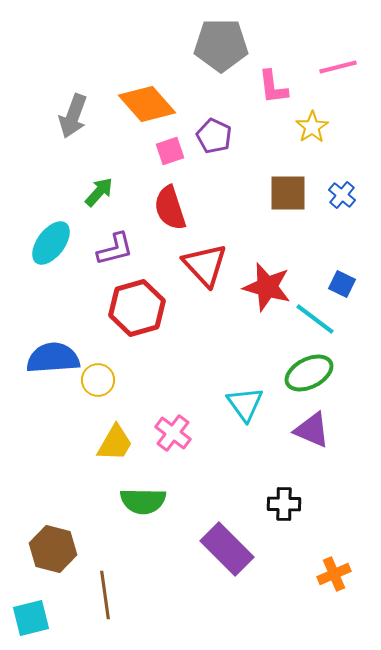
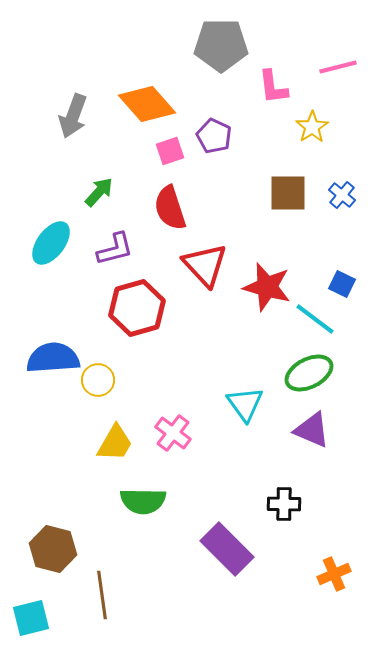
brown line: moved 3 px left
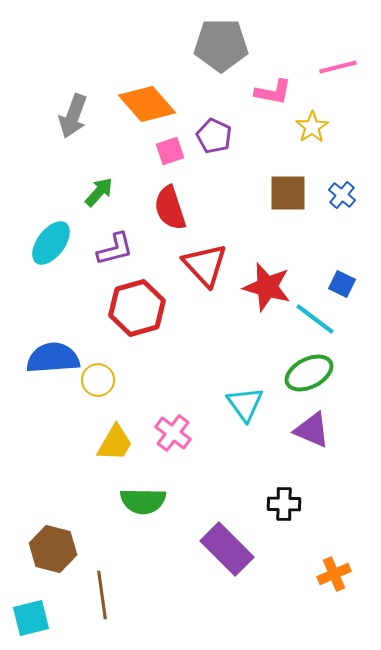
pink L-shape: moved 5 px down; rotated 72 degrees counterclockwise
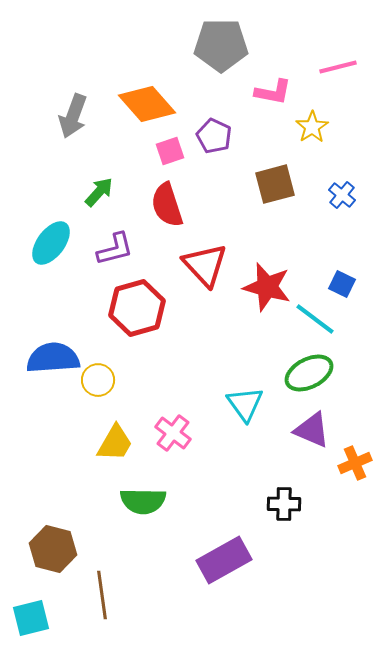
brown square: moved 13 px left, 9 px up; rotated 15 degrees counterclockwise
red semicircle: moved 3 px left, 3 px up
purple rectangle: moved 3 px left, 11 px down; rotated 74 degrees counterclockwise
orange cross: moved 21 px right, 111 px up
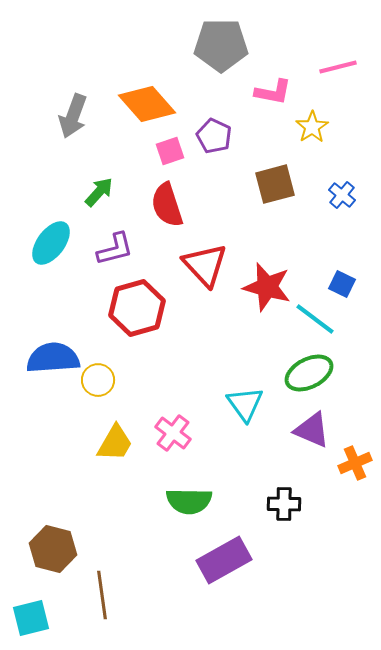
green semicircle: moved 46 px right
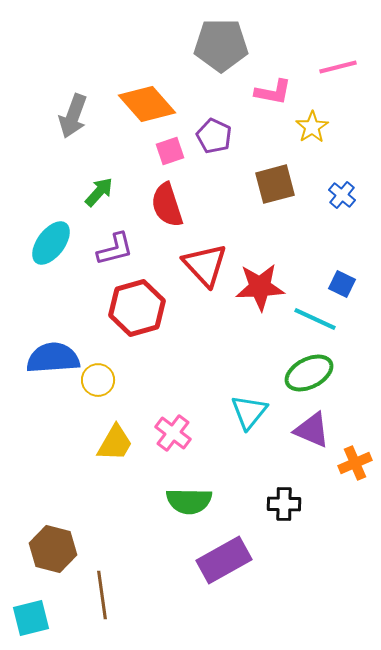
red star: moved 7 px left; rotated 18 degrees counterclockwise
cyan line: rotated 12 degrees counterclockwise
cyan triangle: moved 4 px right, 8 px down; rotated 15 degrees clockwise
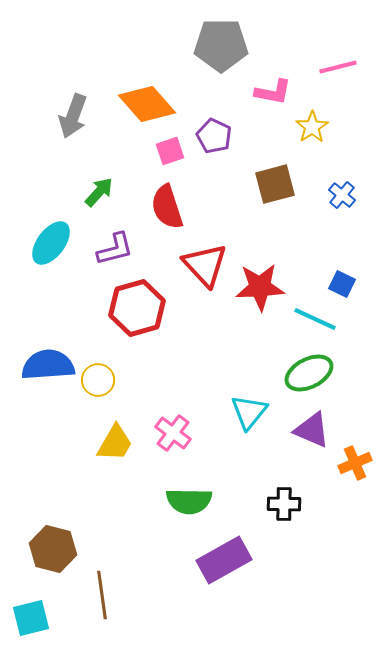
red semicircle: moved 2 px down
blue semicircle: moved 5 px left, 7 px down
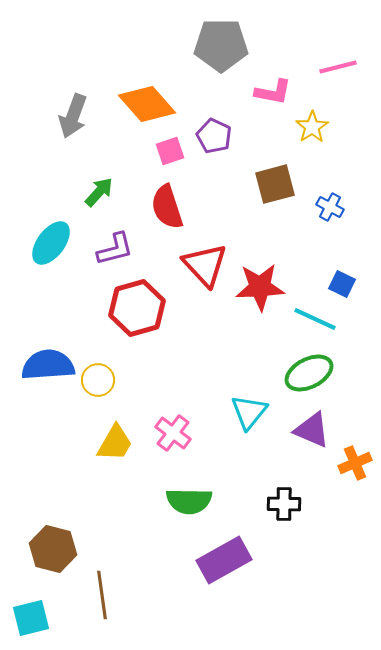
blue cross: moved 12 px left, 12 px down; rotated 12 degrees counterclockwise
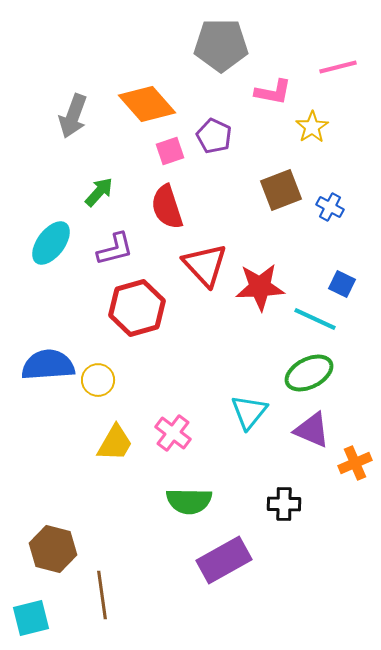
brown square: moved 6 px right, 6 px down; rotated 6 degrees counterclockwise
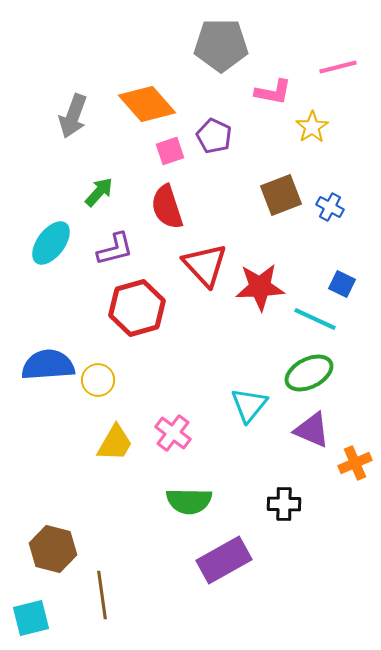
brown square: moved 5 px down
cyan triangle: moved 7 px up
